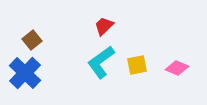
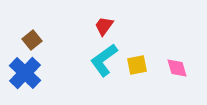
red trapezoid: rotated 10 degrees counterclockwise
cyan L-shape: moved 3 px right, 2 px up
pink diamond: rotated 50 degrees clockwise
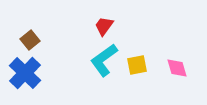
brown square: moved 2 px left
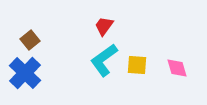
yellow square: rotated 15 degrees clockwise
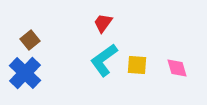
red trapezoid: moved 1 px left, 3 px up
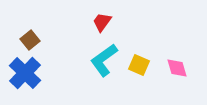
red trapezoid: moved 1 px left, 1 px up
yellow square: moved 2 px right; rotated 20 degrees clockwise
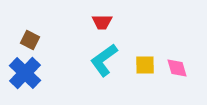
red trapezoid: rotated 125 degrees counterclockwise
brown square: rotated 24 degrees counterclockwise
yellow square: moved 6 px right; rotated 25 degrees counterclockwise
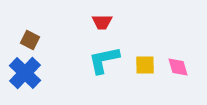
cyan L-shape: rotated 24 degrees clockwise
pink diamond: moved 1 px right, 1 px up
